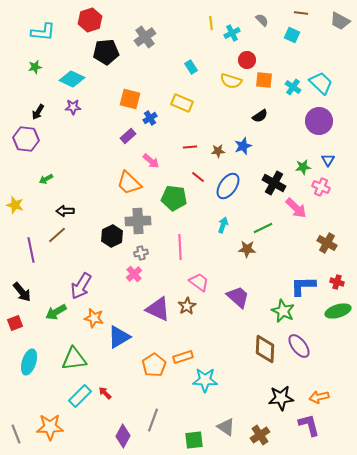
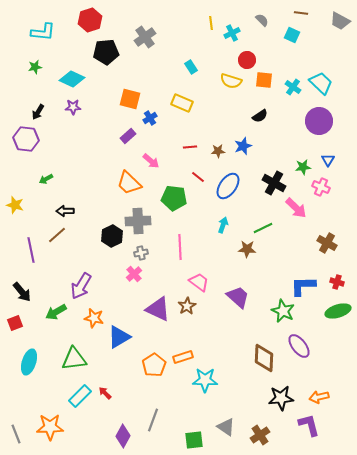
brown diamond at (265, 349): moved 1 px left, 9 px down
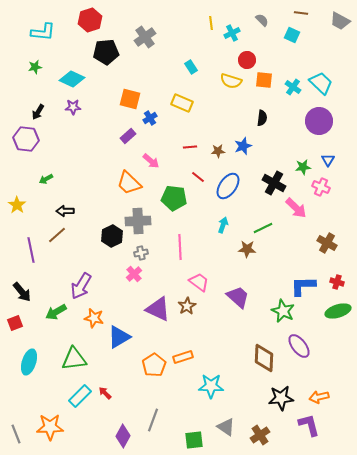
black semicircle at (260, 116): moved 2 px right, 2 px down; rotated 49 degrees counterclockwise
yellow star at (15, 205): moved 2 px right; rotated 18 degrees clockwise
cyan star at (205, 380): moved 6 px right, 6 px down
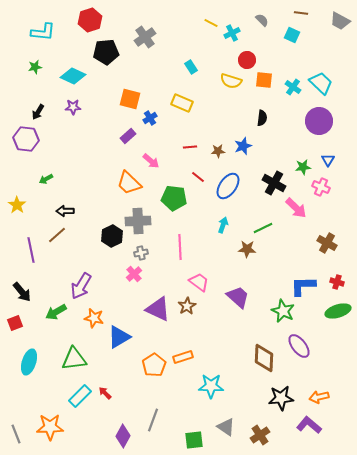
yellow line at (211, 23): rotated 56 degrees counterclockwise
cyan diamond at (72, 79): moved 1 px right, 3 px up
purple L-shape at (309, 425): rotated 35 degrees counterclockwise
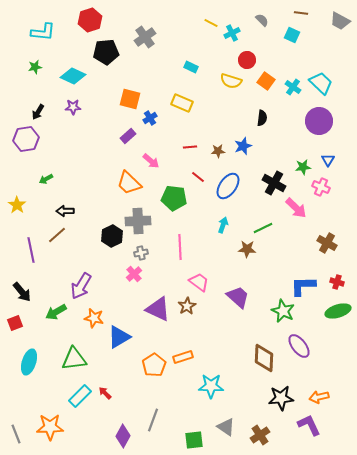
cyan rectangle at (191, 67): rotated 32 degrees counterclockwise
orange square at (264, 80): moved 2 px right, 1 px down; rotated 30 degrees clockwise
purple hexagon at (26, 139): rotated 15 degrees counterclockwise
purple L-shape at (309, 425): rotated 25 degrees clockwise
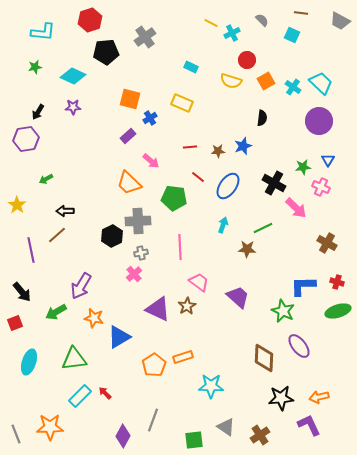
orange square at (266, 81): rotated 24 degrees clockwise
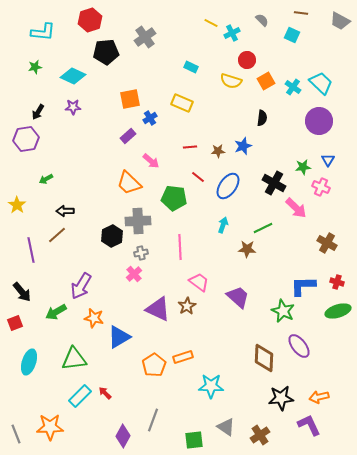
orange square at (130, 99): rotated 25 degrees counterclockwise
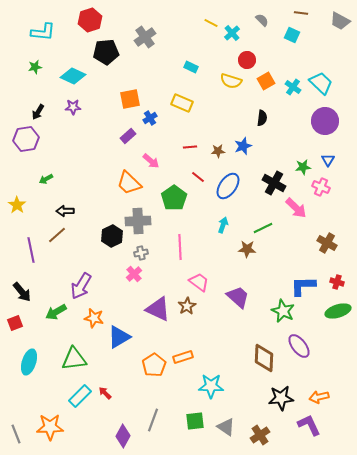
cyan cross at (232, 33): rotated 14 degrees counterclockwise
purple circle at (319, 121): moved 6 px right
green pentagon at (174, 198): rotated 30 degrees clockwise
green square at (194, 440): moved 1 px right, 19 px up
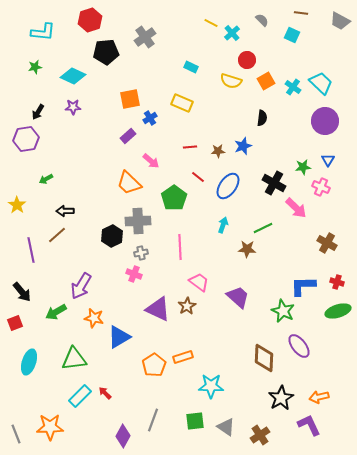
pink cross at (134, 274): rotated 28 degrees counterclockwise
black star at (281, 398): rotated 25 degrees counterclockwise
